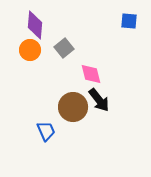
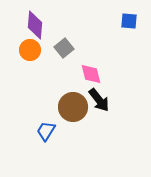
blue trapezoid: rotated 125 degrees counterclockwise
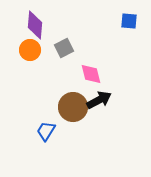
gray square: rotated 12 degrees clockwise
black arrow: rotated 80 degrees counterclockwise
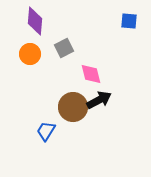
purple diamond: moved 4 px up
orange circle: moved 4 px down
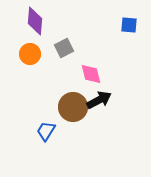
blue square: moved 4 px down
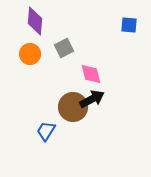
black arrow: moved 7 px left, 1 px up
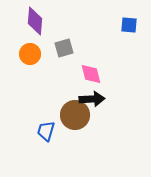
gray square: rotated 12 degrees clockwise
black arrow: rotated 25 degrees clockwise
brown circle: moved 2 px right, 8 px down
blue trapezoid: rotated 15 degrees counterclockwise
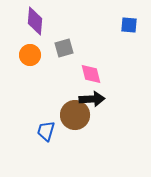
orange circle: moved 1 px down
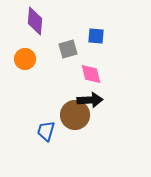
blue square: moved 33 px left, 11 px down
gray square: moved 4 px right, 1 px down
orange circle: moved 5 px left, 4 px down
black arrow: moved 2 px left, 1 px down
